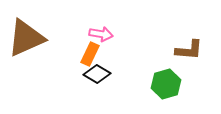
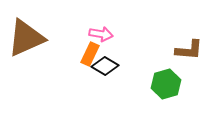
black diamond: moved 8 px right, 8 px up
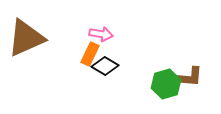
brown L-shape: moved 27 px down
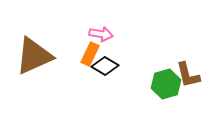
brown triangle: moved 8 px right, 18 px down
brown L-shape: moved 1 px left, 2 px up; rotated 72 degrees clockwise
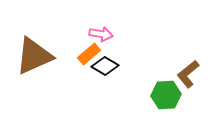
orange rectangle: moved 1 px left; rotated 25 degrees clockwise
brown L-shape: moved 1 px up; rotated 64 degrees clockwise
green hexagon: moved 11 px down; rotated 12 degrees clockwise
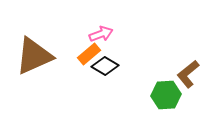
pink arrow: rotated 30 degrees counterclockwise
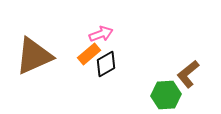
black diamond: moved 1 px right, 2 px up; rotated 60 degrees counterclockwise
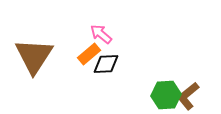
pink arrow: rotated 120 degrees counterclockwise
brown triangle: rotated 33 degrees counterclockwise
black diamond: rotated 28 degrees clockwise
brown L-shape: moved 22 px down
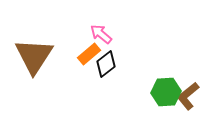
black diamond: rotated 36 degrees counterclockwise
green hexagon: moved 3 px up
